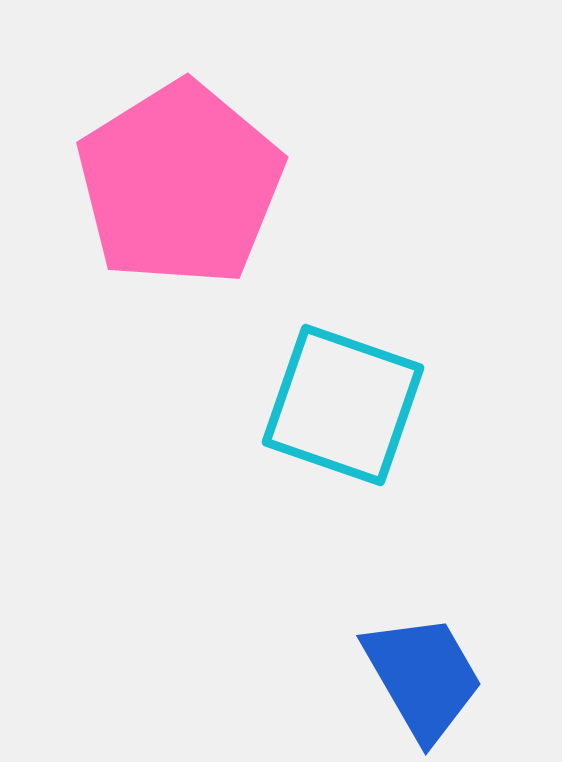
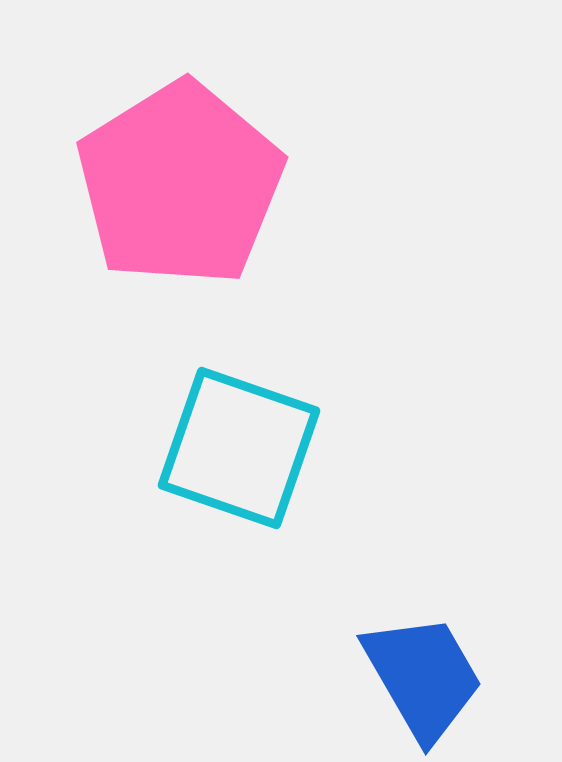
cyan square: moved 104 px left, 43 px down
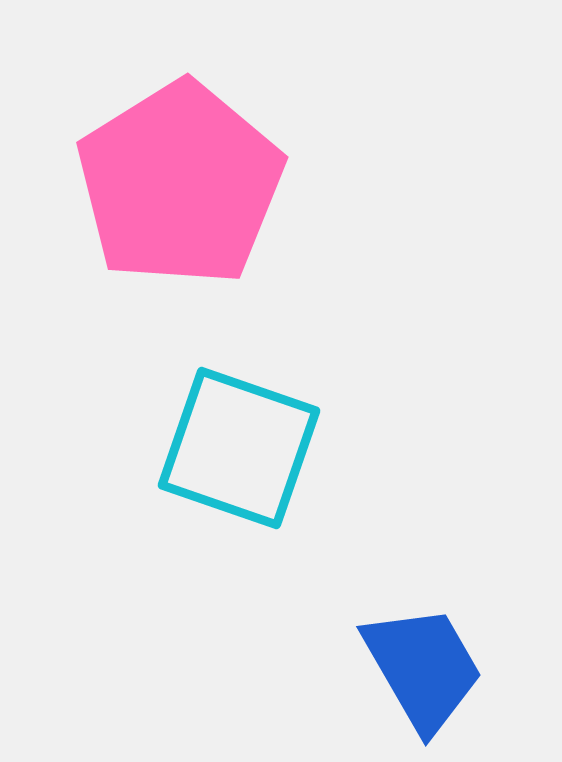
blue trapezoid: moved 9 px up
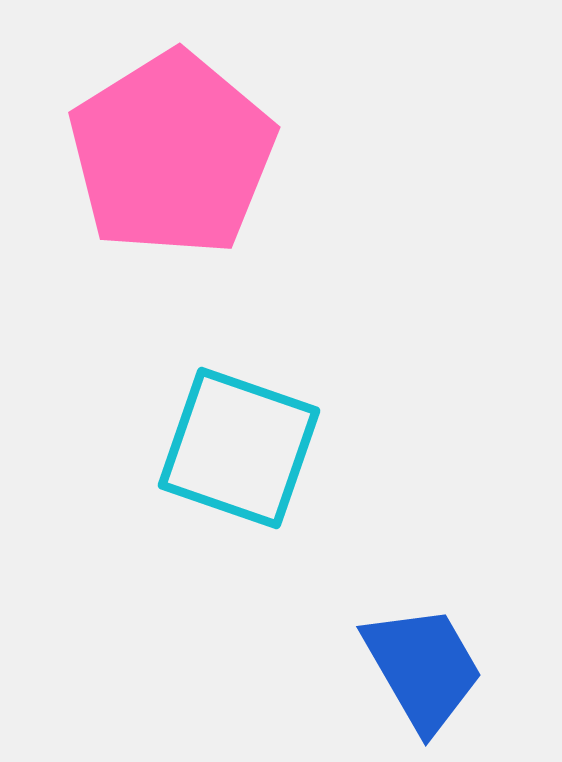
pink pentagon: moved 8 px left, 30 px up
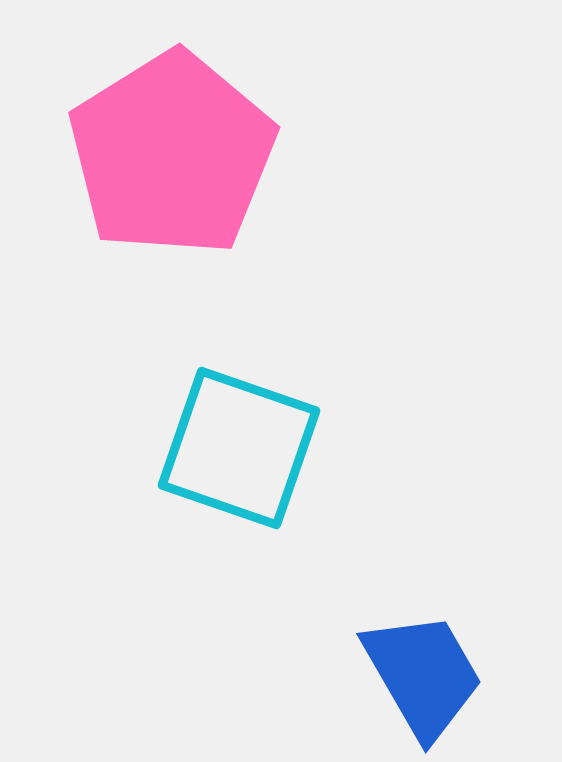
blue trapezoid: moved 7 px down
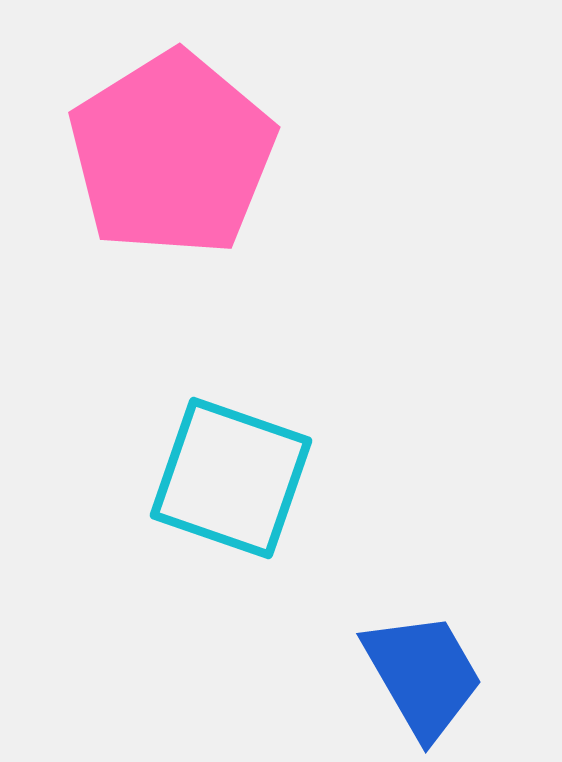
cyan square: moved 8 px left, 30 px down
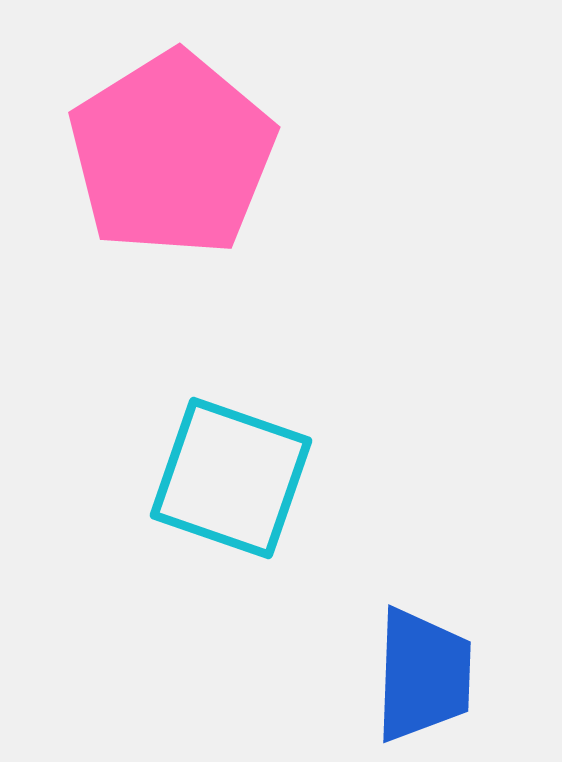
blue trapezoid: rotated 32 degrees clockwise
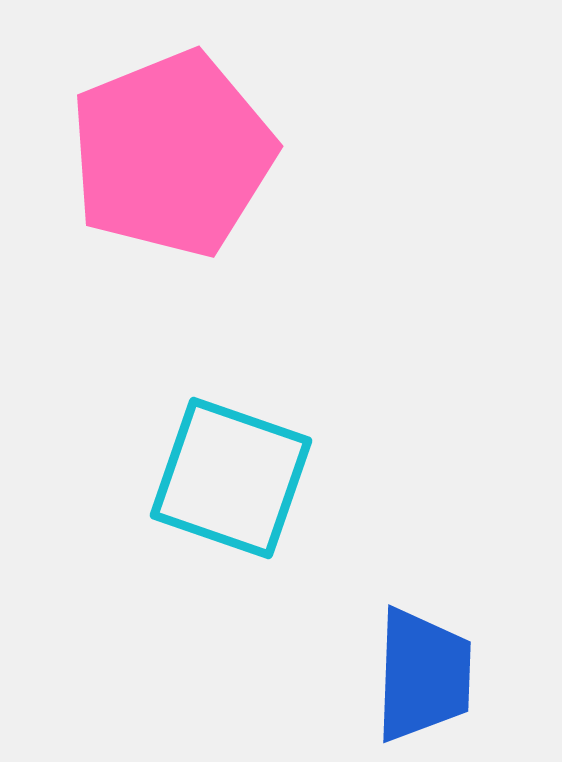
pink pentagon: rotated 10 degrees clockwise
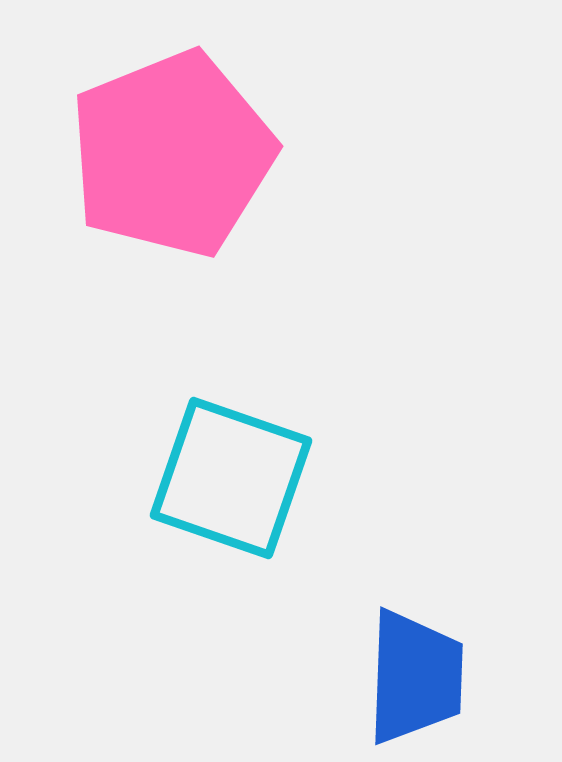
blue trapezoid: moved 8 px left, 2 px down
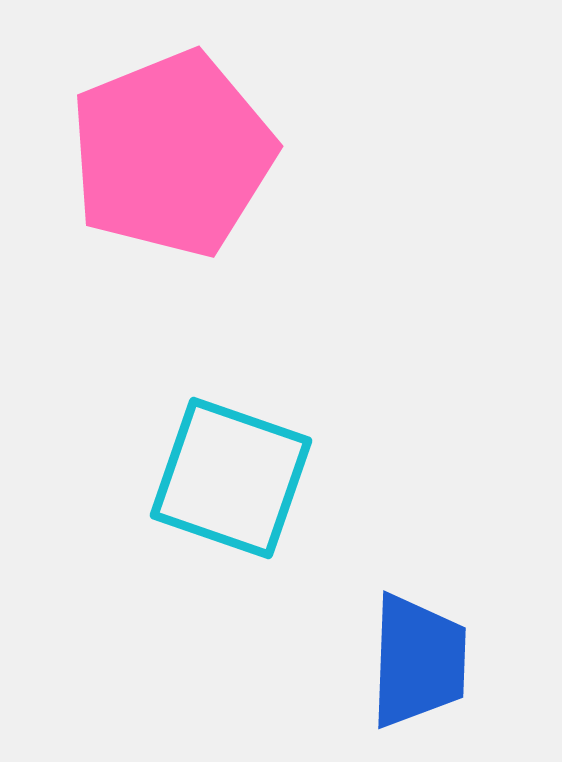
blue trapezoid: moved 3 px right, 16 px up
